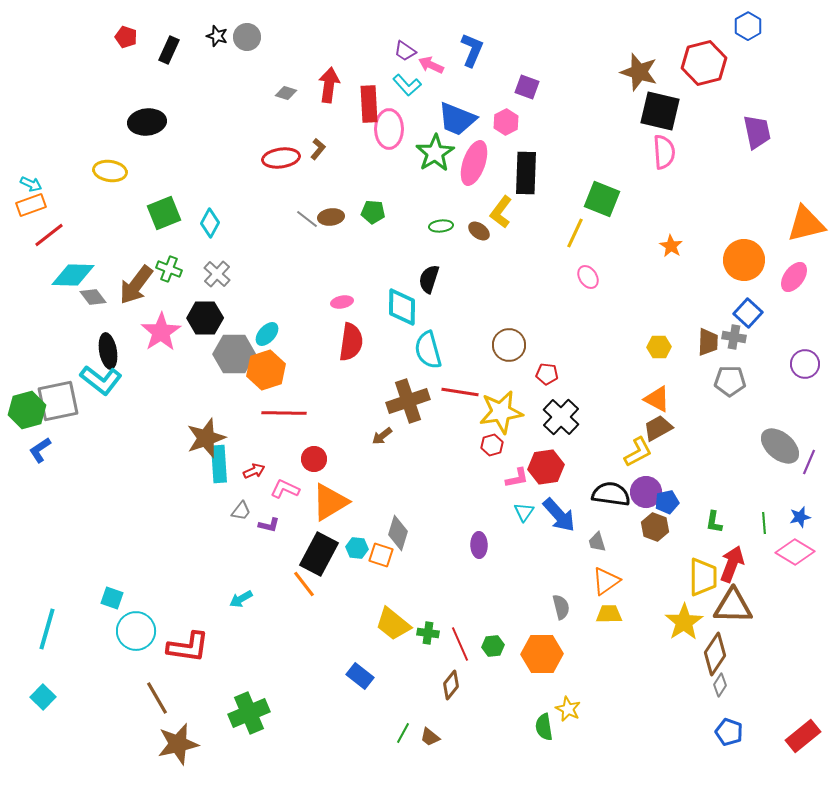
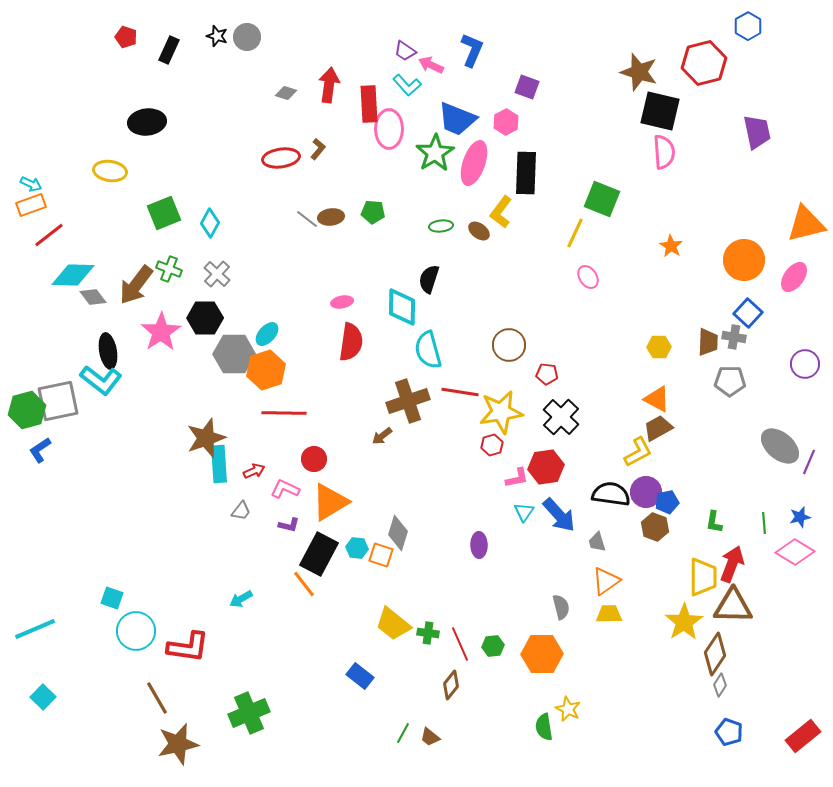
purple L-shape at (269, 525): moved 20 px right
cyan line at (47, 629): moved 12 px left; rotated 51 degrees clockwise
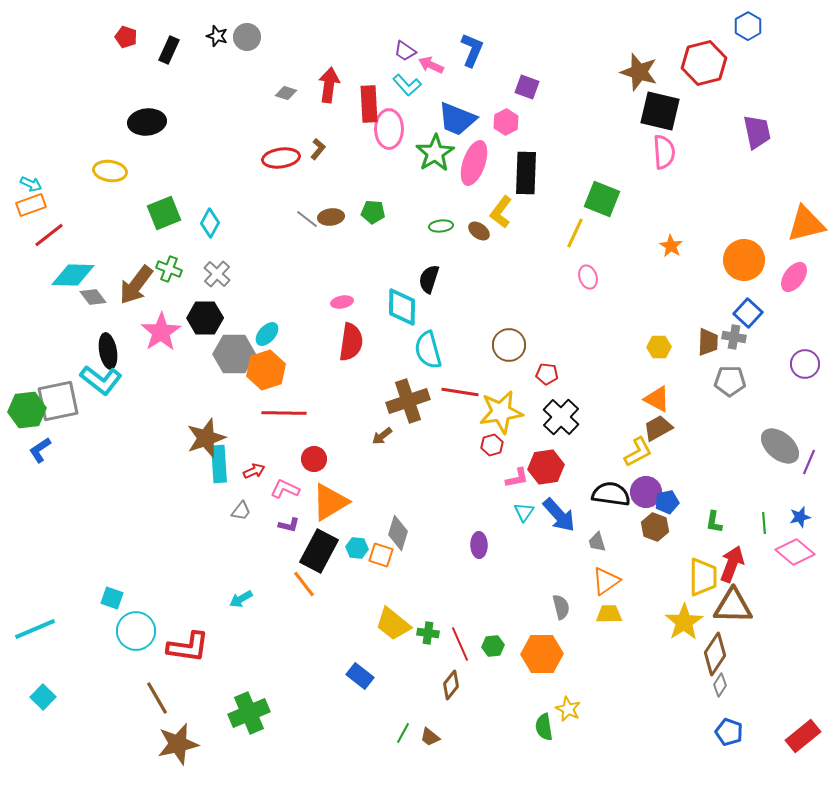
pink ellipse at (588, 277): rotated 15 degrees clockwise
green hexagon at (27, 410): rotated 9 degrees clockwise
pink diamond at (795, 552): rotated 9 degrees clockwise
black rectangle at (319, 554): moved 3 px up
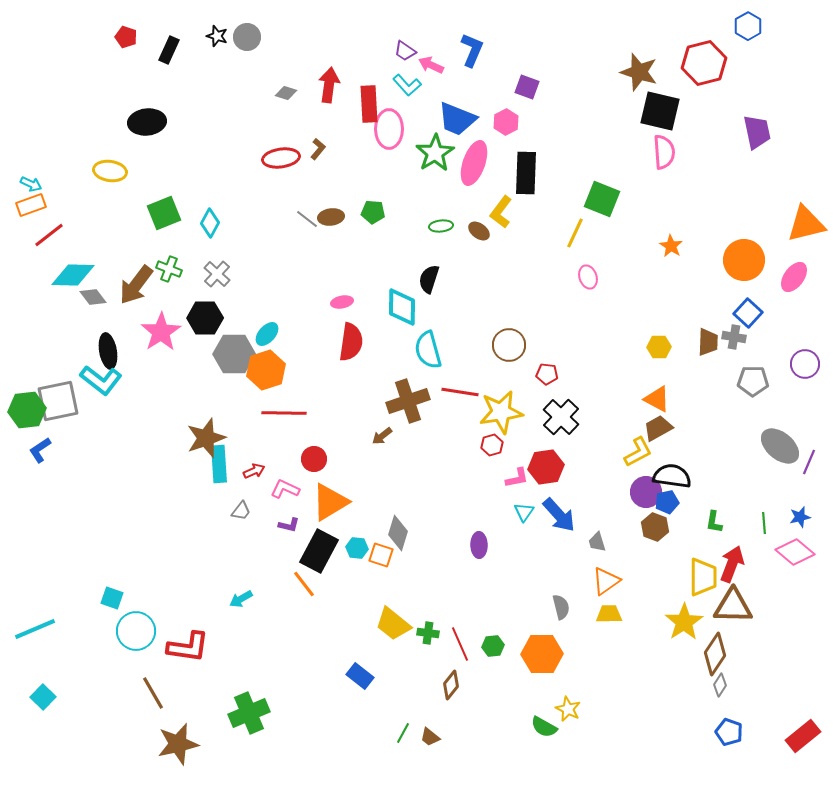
gray pentagon at (730, 381): moved 23 px right
black semicircle at (611, 494): moved 61 px right, 18 px up
brown line at (157, 698): moved 4 px left, 5 px up
green semicircle at (544, 727): rotated 52 degrees counterclockwise
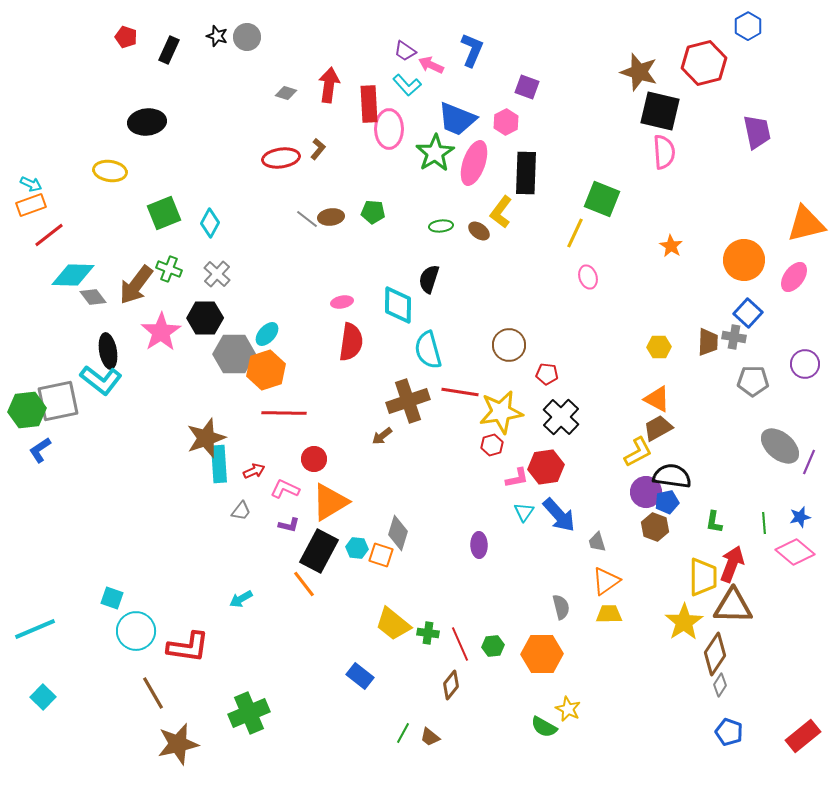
cyan diamond at (402, 307): moved 4 px left, 2 px up
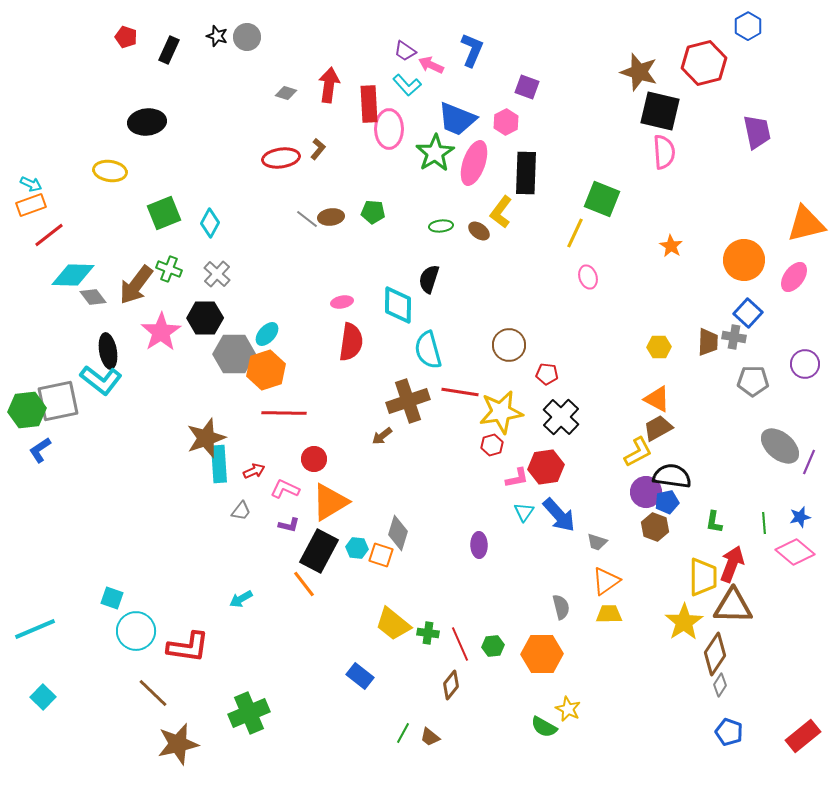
gray trapezoid at (597, 542): rotated 55 degrees counterclockwise
brown line at (153, 693): rotated 16 degrees counterclockwise
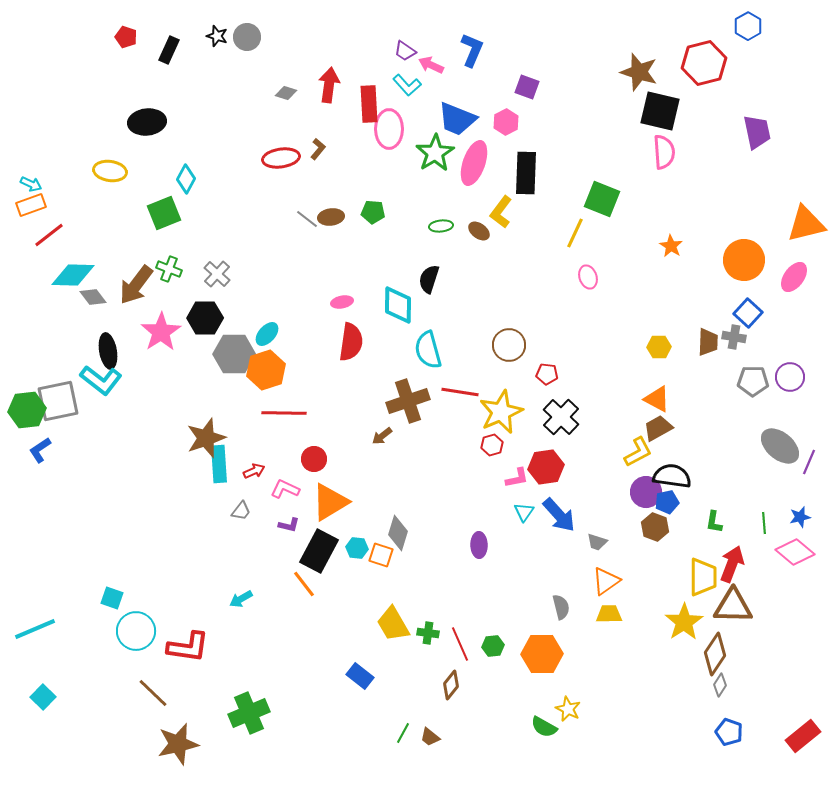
cyan diamond at (210, 223): moved 24 px left, 44 px up
purple circle at (805, 364): moved 15 px left, 13 px down
yellow star at (501, 412): rotated 15 degrees counterclockwise
yellow trapezoid at (393, 624): rotated 21 degrees clockwise
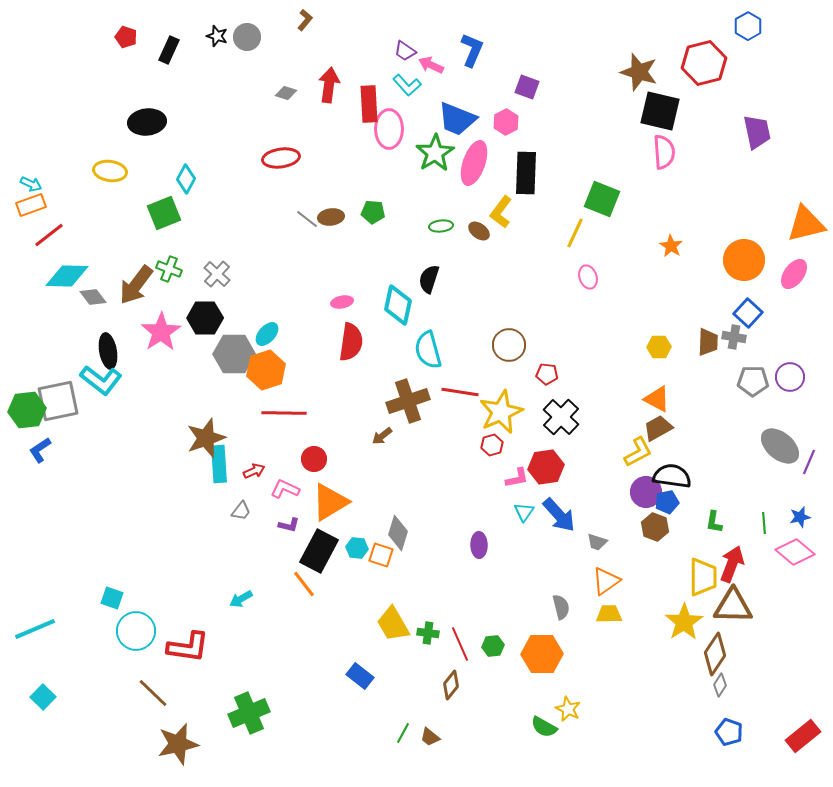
brown L-shape at (318, 149): moved 13 px left, 129 px up
cyan diamond at (73, 275): moved 6 px left, 1 px down
pink ellipse at (794, 277): moved 3 px up
cyan diamond at (398, 305): rotated 12 degrees clockwise
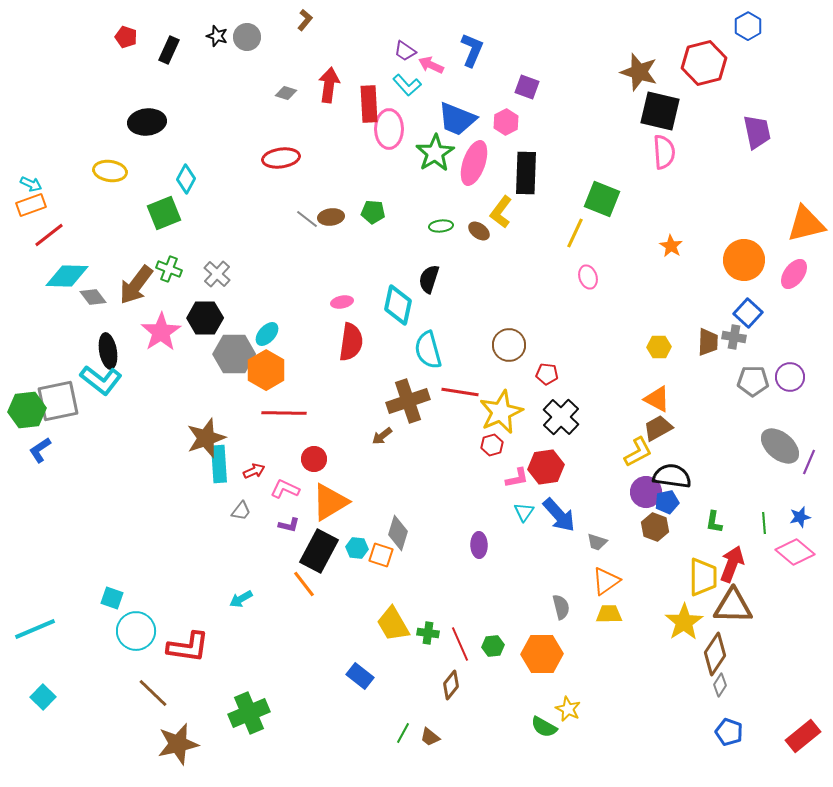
orange hexagon at (266, 370): rotated 12 degrees counterclockwise
